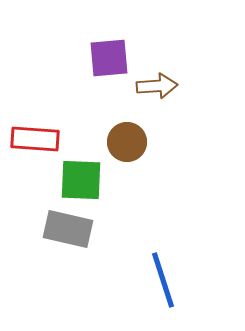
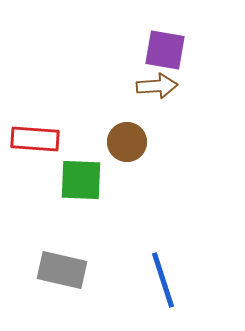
purple square: moved 56 px right, 8 px up; rotated 15 degrees clockwise
gray rectangle: moved 6 px left, 41 px down
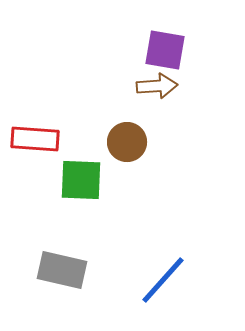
blue line: rotated 60 degrees clockwise
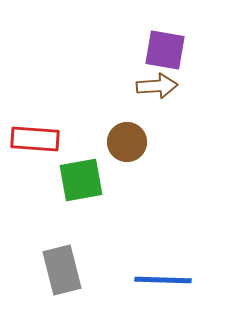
green square: rotated 12 degrees counterclockwise
gray rectangle: rotated 63 degrees clockwise
blue line: rotated 50 degrees clockwise
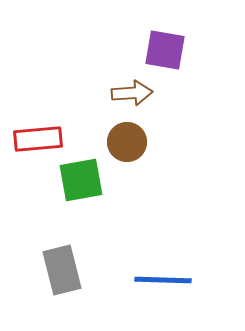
brown arrow: moved 25 px left, 7 px down
red rectangle: moved 3 px right; rotated 9 degrees counterclockwise
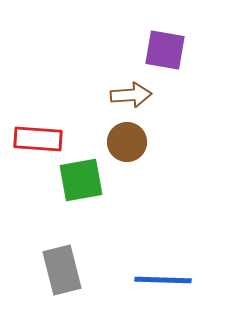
brown arrow: moved 1 px left, 2 px down
red rectangle: rotated 9 degrees clockwise
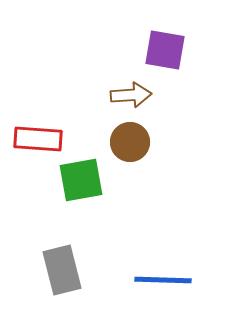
brown circle: moved 3 px right
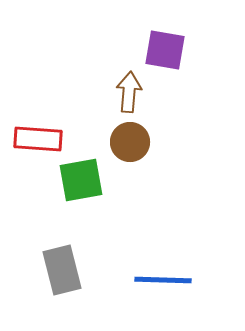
brown arrow: moved 2 px left, 3 px up; rotated 81 degrees counterclockwise
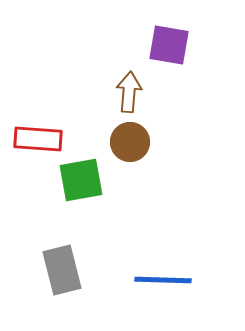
purple square: moved 4 px right, 5 px up
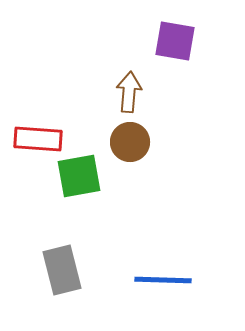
purple square: moved 6 px right, 4 px up
green square: moved 2 px left, 4 px up
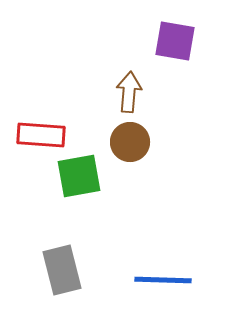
red rectangle: moved 3 px right, 4 px up
